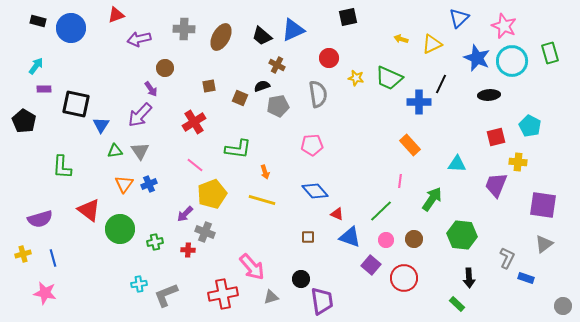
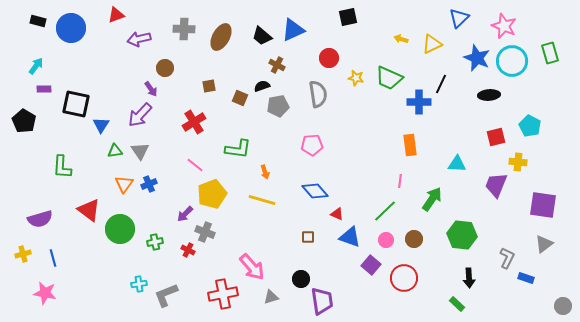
orange rectangle at (410, 145): rotated 35 degrees clockwise
green line at (381, 211): moved 4 px right
red cross at (188, 250): rotated 24 degrees clockwise
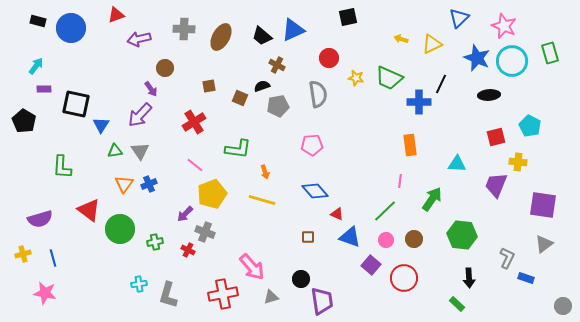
gray L-shape at (166, 295): moved 2 px right; rotated 52 degrees counterclockwise
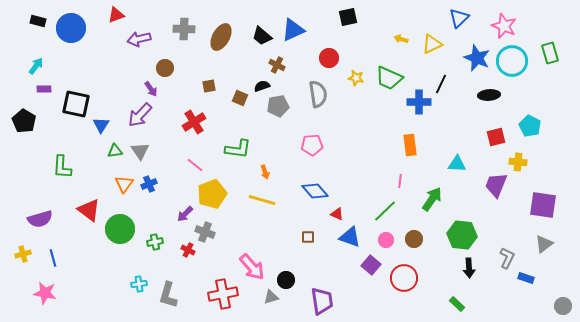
black arrow at (469, 278): moved 10 px up
black circle at (301, 279): moved 15 px left, 1 px down
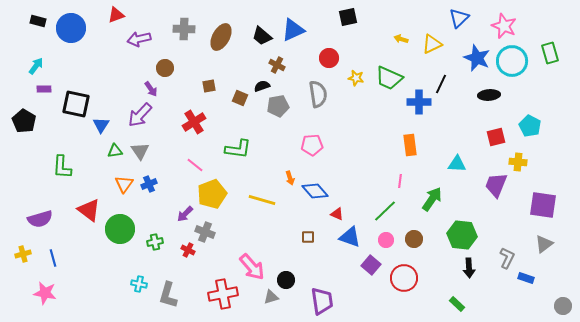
orange arrow at (265, 172): moved 25 px right, 6 px down
cyan cross at (139, 284): rotated 21 degrees clockwise
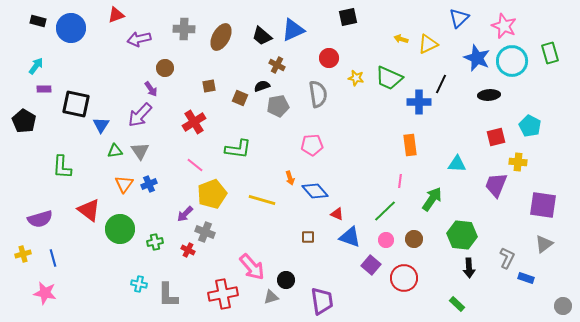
yellow triangle at (432, 44): moved 4 px left
gray L-shape at (168, 295): rotated 16 degrees counterclockwise
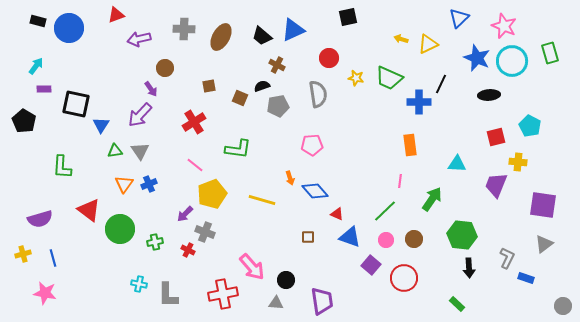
blue circle at (71, 28): moved 2 px left
gray triangle at (271, 297): moved 5 px right, 6 px down; rotated 21 degrees clockwise
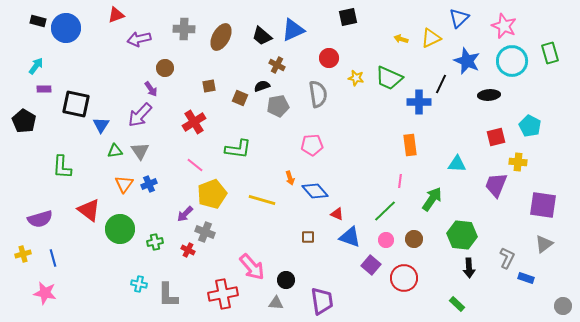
blue circle at (69, 28): moved 3 px left
yellow triangle at (428, 44): moved 3 px right, 6 px up
blue star at (477, 58): moved 10 px left, 3 px down
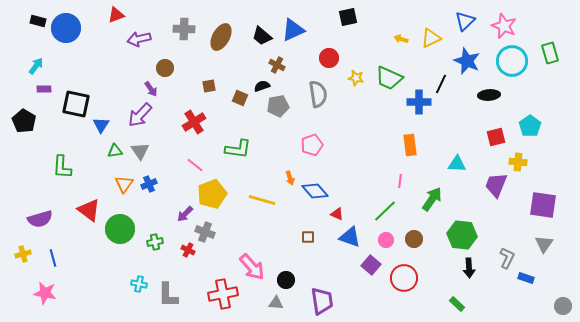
blue triangle at (459, 18): moved 6 px right, 3 px down
cyan pentagon at (530, 126): rotated 10 degrees clockwise
pink pentagon at (312, 145): rotated 15 degrees counterclockwise
gray triangle at (544, 244): rotated 18 degrees counterclockwise
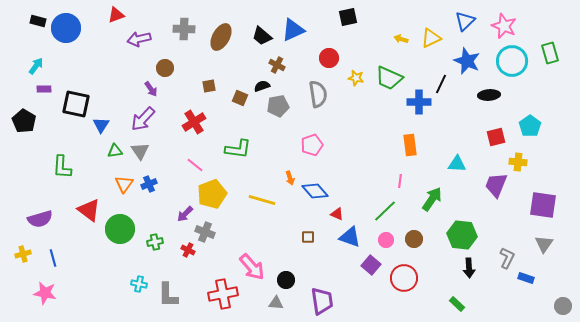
purple arrow at (140, 115): moved 3 px right, 4 px down
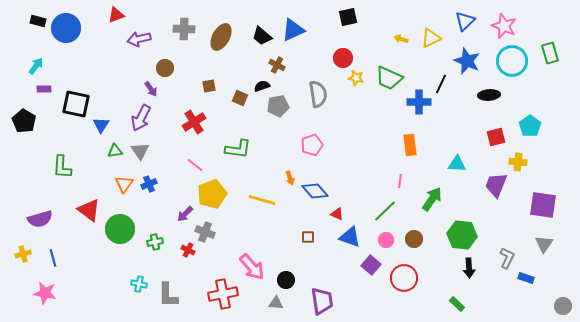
red circle at (329, 58): moved 14 px right
purple arrow at (143, 119): moved 2 px left, 1 px up; rotated 16 degrees counterclockwise
